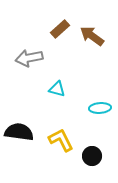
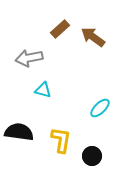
brown arrow: moved 1 px right, 1 px down
cyan triangle: moved 14 px left, 1 px down
cyan ellipse: rotated 40 degrees counterclockwise
yellow L-shape: rotated 36 degrees clockwise
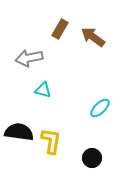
brown rectangle: rotated 18 degrees counterclockwise
yellow L-shape: moved 10 px left, 1 px down
black circle: moved 2 px down
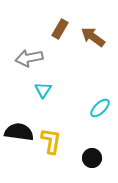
cyan triangle: rotated 48 degrees clockwise
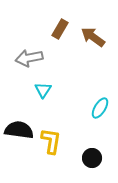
cyan ellipse: rotated 15 degrees counterclockwise
black semicircle: moved 2 px up
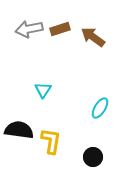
brown rectangle: rotated 42 degrees clockwise
gray arrow: moved 29 px up
black circle: moved 1 px right, 1 px up
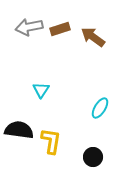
gray arrow: moved 2 px up
cyan triangle: moved 2 px left
